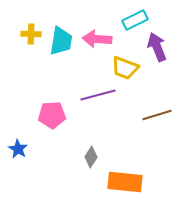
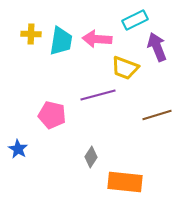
pink pentagon: rotated 16 degrees clockwise
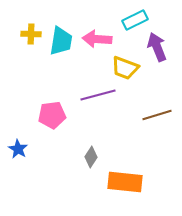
pink pentagon: rotated 20 degrees counterclockwise
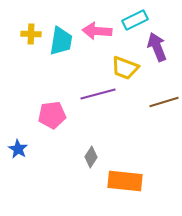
pink arrow: moved 8 px up
purple line: moved 1 px up
brown line: moved 7 px right, 13 px up
orange rectangle: moved 1 px up
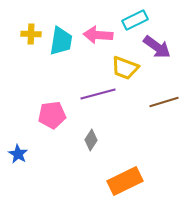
pink arrow: moved 1 px right, 4 px down
purple arrow: rotated 148 degrees clockwise
blue star: moved 5 px down
gray diamond: moved 17 px up
orange rectangle: rotated 32 degrees counterclockwise
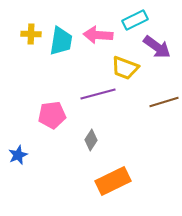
blue star: moved 1 px down; rotated 18 degrees clockwise
orange rectangle: moved 12 px left
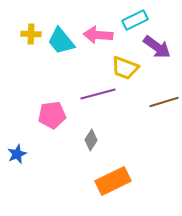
cyan trapezoid: rotated 132 degrees clockwise
blue star: moved 1 px left, 1 px up
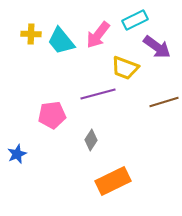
pink arrow: rotated 56 degrees counterclockwise
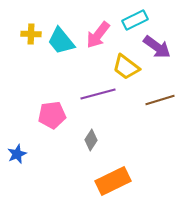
yellow trapezoid: moved 1 px right, 1 px up; rotated 16 degrees clockwise
brown line: moved 4 px left, 2 px up
